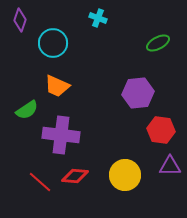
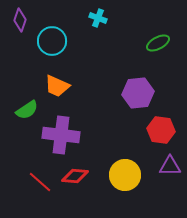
cyan circle: moved 1 px left, 2 px up
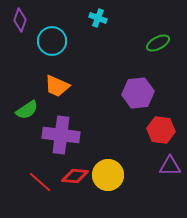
yellow circle: moved 17 px left
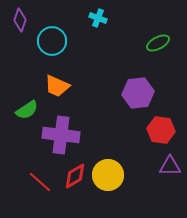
red diamond: rotated 36 degrees counterclockwise
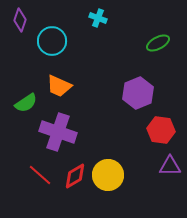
orange trapezoid: moved 2 px right
purple hexagon: rotated 16 degrees counterclockwise
green semicircle: moved 1 px left, 7 px up
purple cross: moved 3 px left, 3 px up; rotated 12 degrees clockwise
red line: moved 7 px up
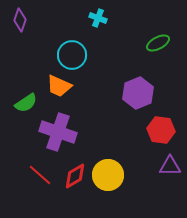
cyan circle: moved 20 px right, 14 px down
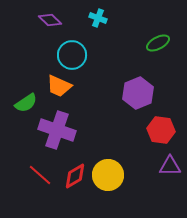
purple diamond: moved 30 px right; rotated 65 degrees counterclockwise
purple cross: moved 1 px left, 2 px up
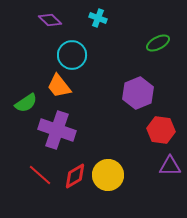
orange trapezoid: rotated 28 degrees clockwise
